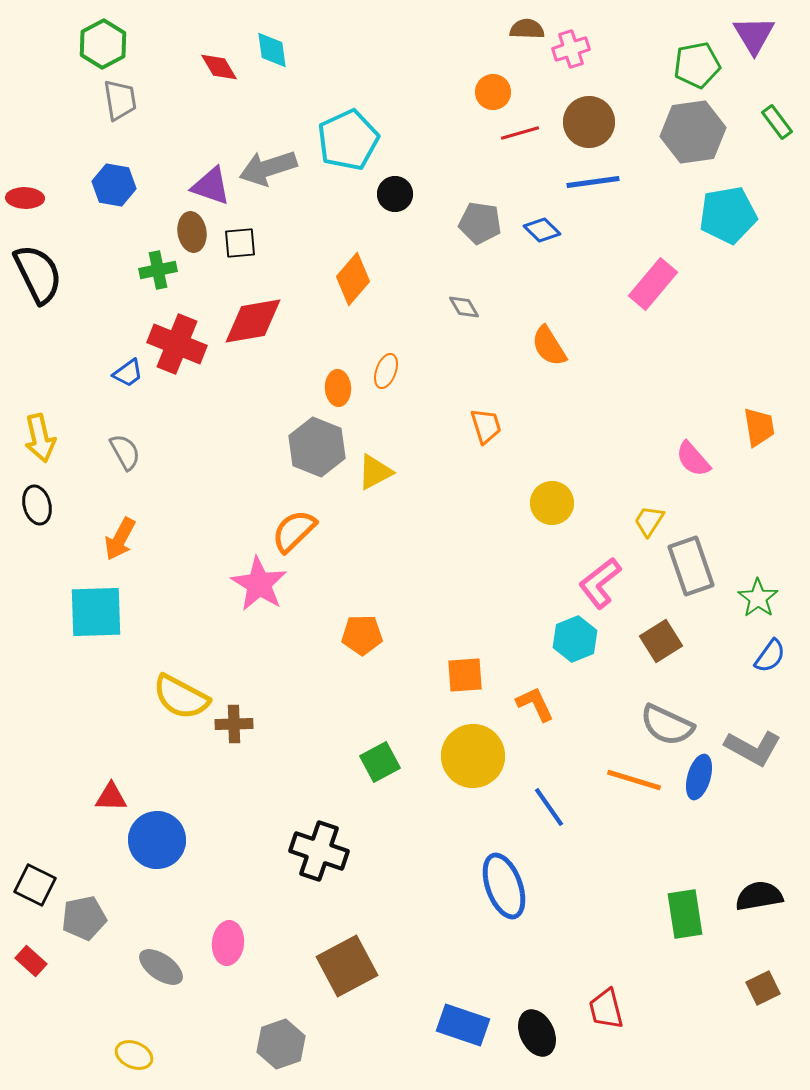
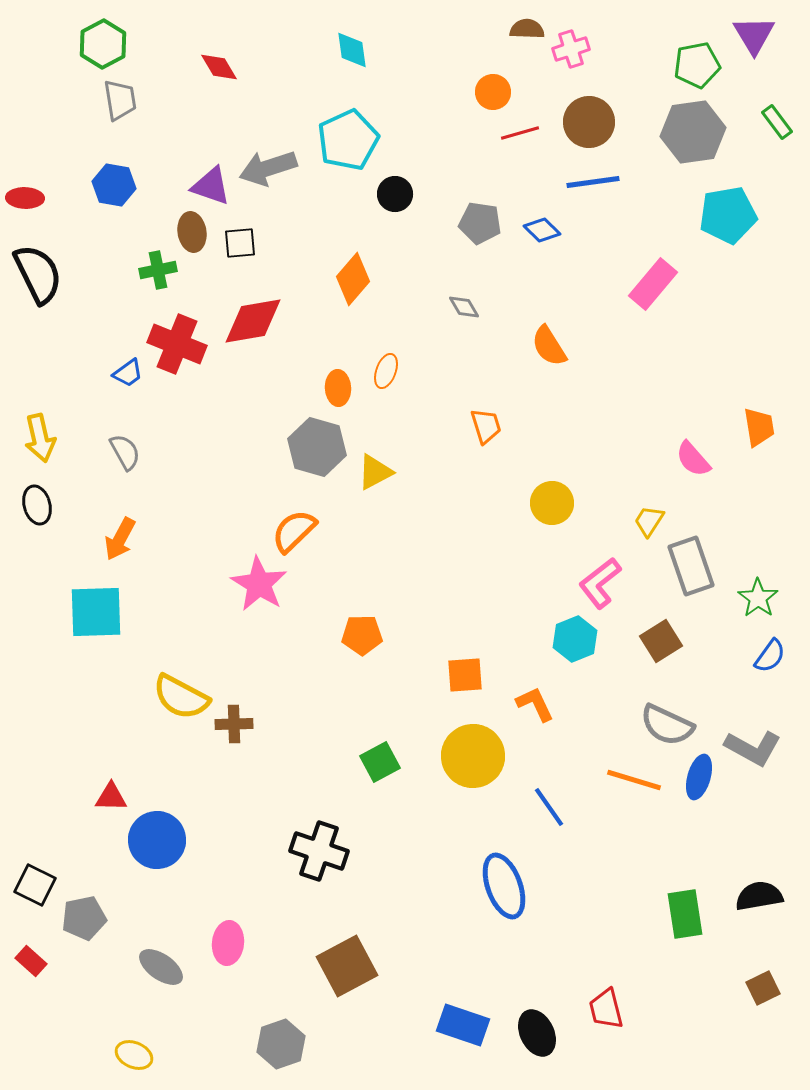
cyan diamond at (272, 50): moved 80 px right
gray hexagon at (317, 447): rotated 6 degrees counterclockwise
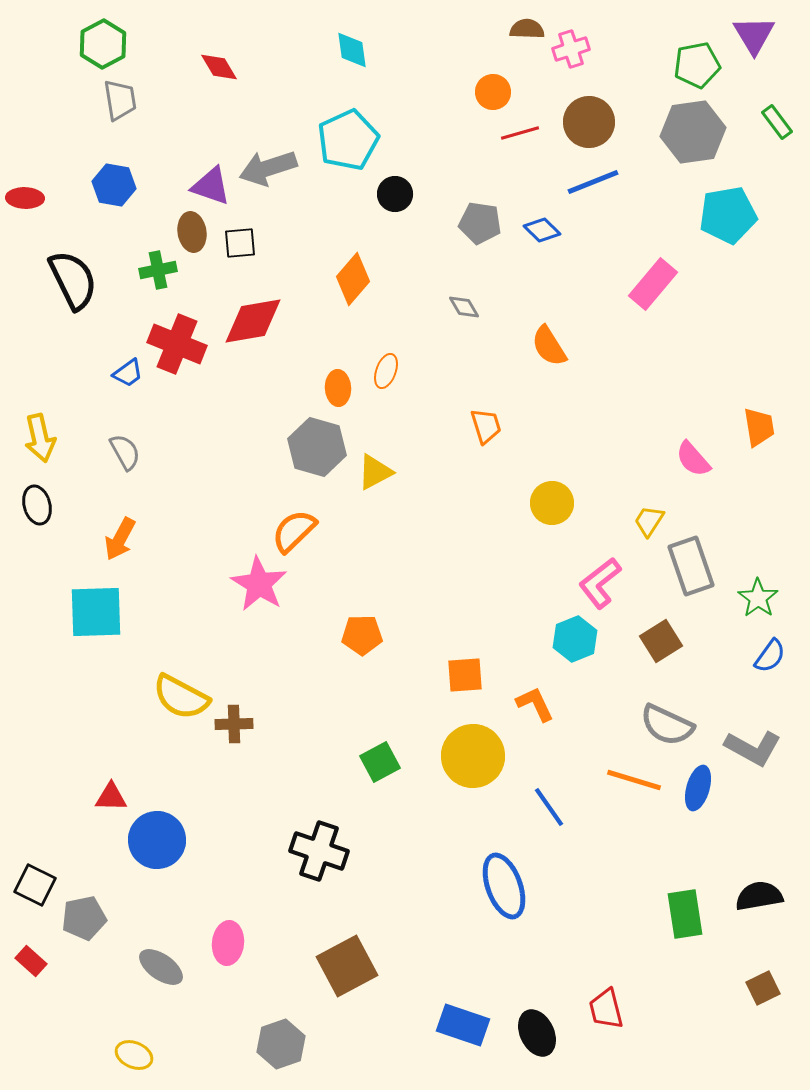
blue line at (593, 182): rotated 14 degrees counterclockwise
black semicircle at (38, 274): moved 35 px right, 6 px down
blue ellipse at (699, 777): moved 1 px left, 11 px down
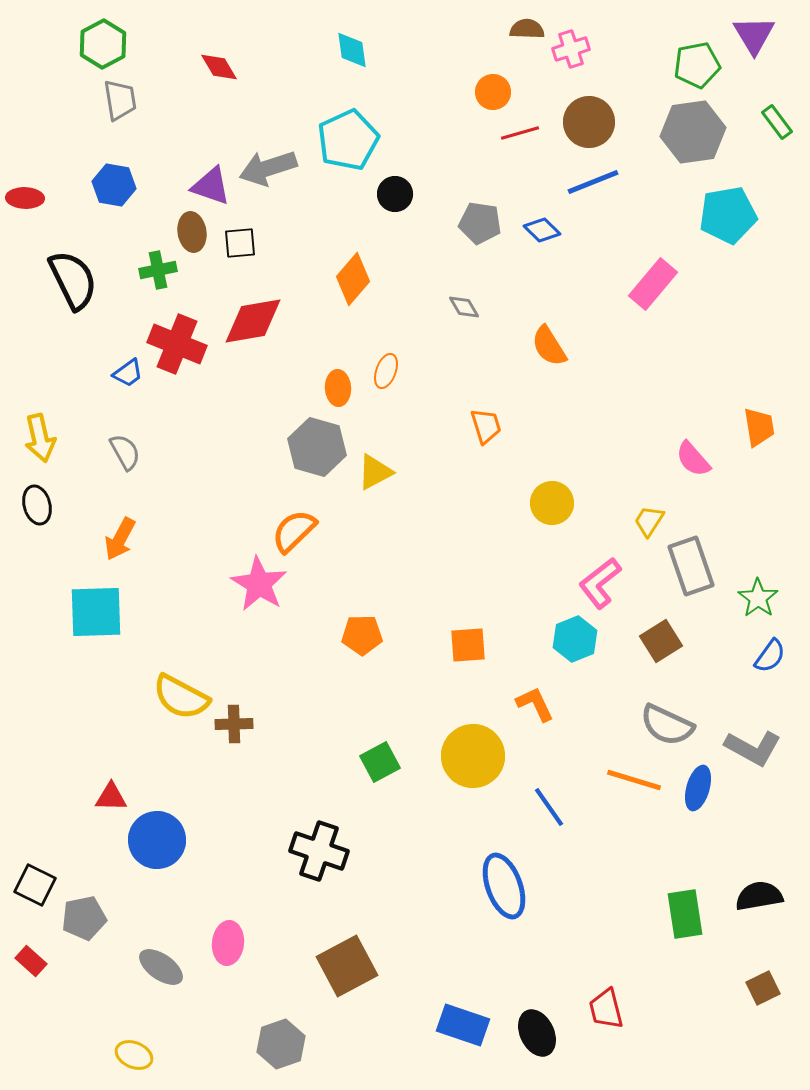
orange square at (465, 675): moved 3 px right, 30 px up
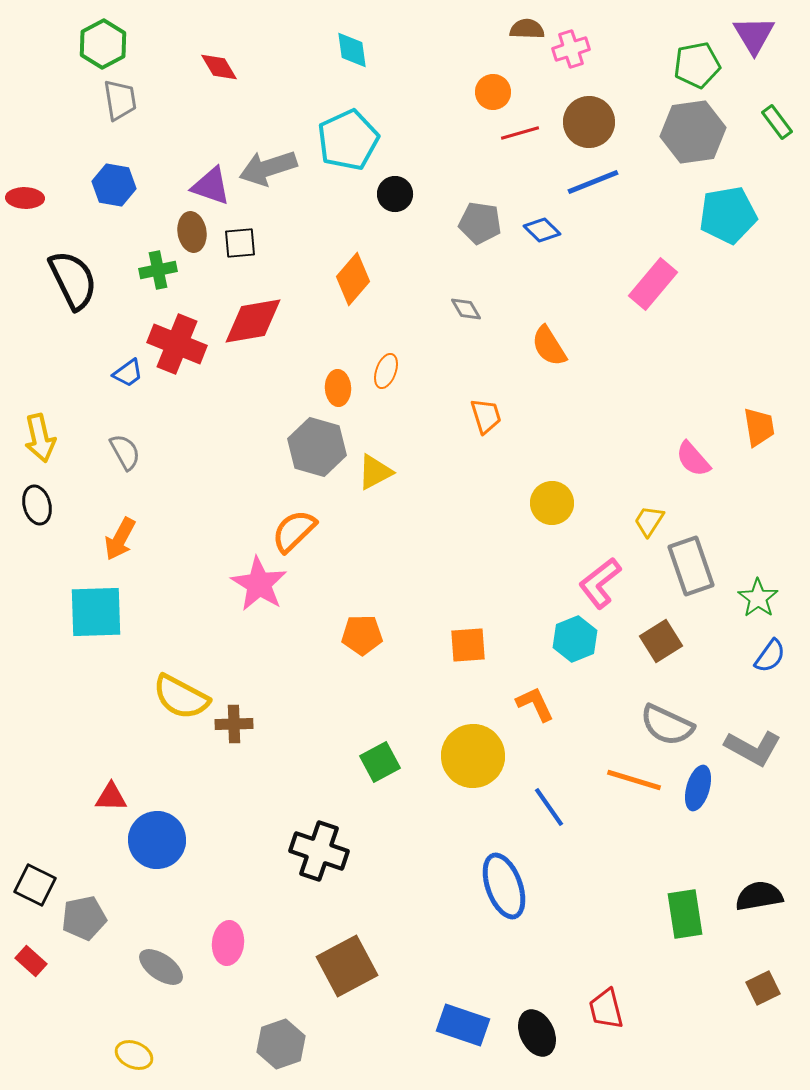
gray diamond at (464, 307): moved 2 px right, 2 px down
orange trapezoid at (486, 426): moved 10 px up
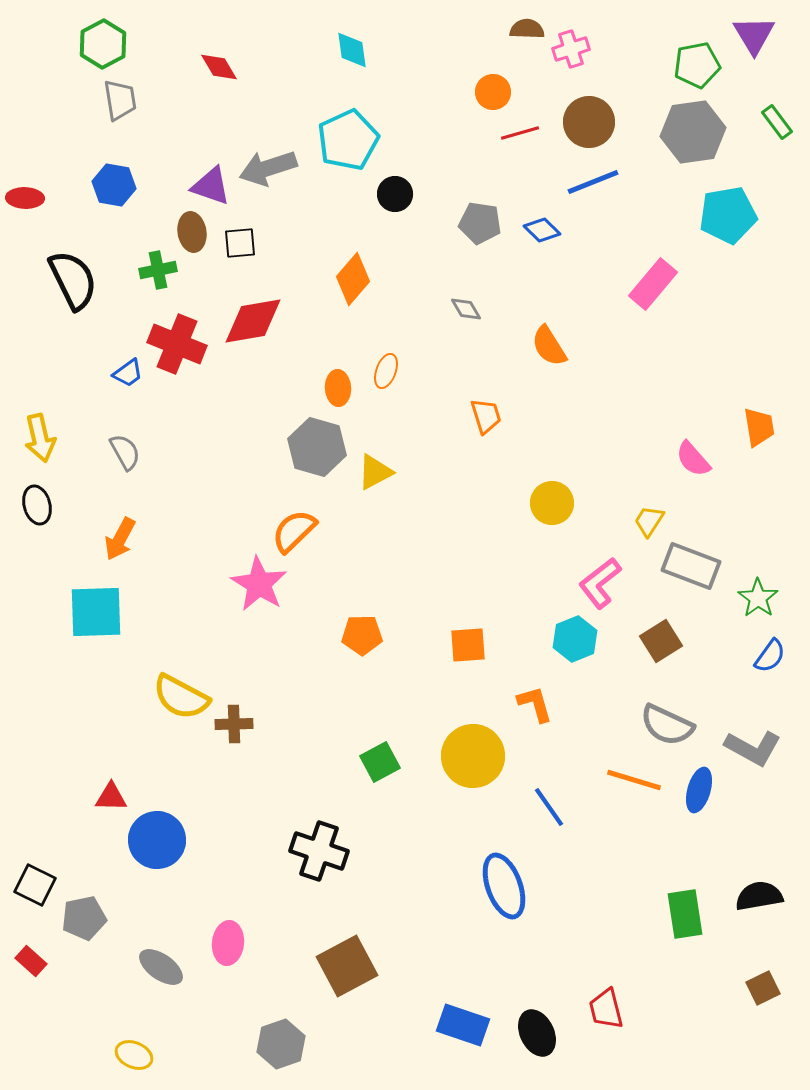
gray rectangle at (691, 566): rotated 50 degrees counterclockwise
orange L-shape at (535, 704): rotated 9 degrees clockwise
blue ellipse at (698, 788): moved 1 px right, 2 px down
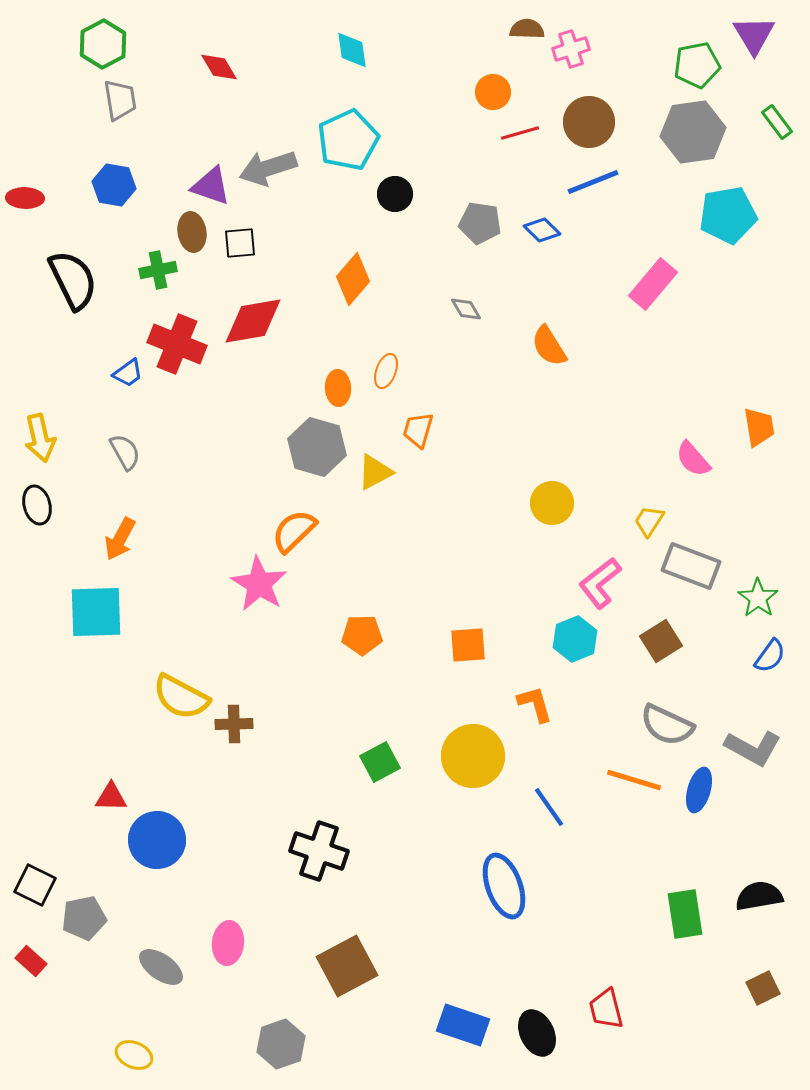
orange trapezoid at (486, 416): moved 68 px left, 14 px down; rotated 147 degrees counterclockwise
